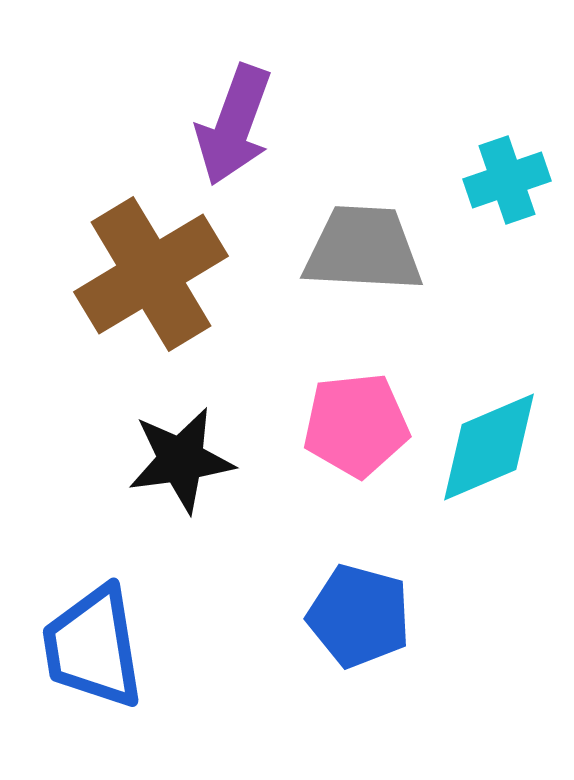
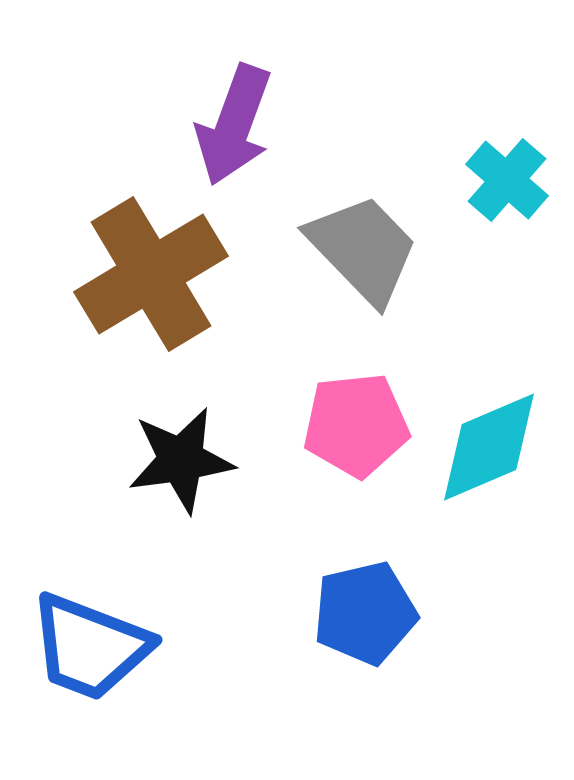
cyan cross: rotated 30 degrees counterclockwise
gray trapezoid: rotated 43 degrees clockwise
blue pentagon: moved 6 px right, 3 px up; rotated 28 degrees counterclockwise
blue trapezoid: moved 3 px left; rotated 60 degrees counterclockwise
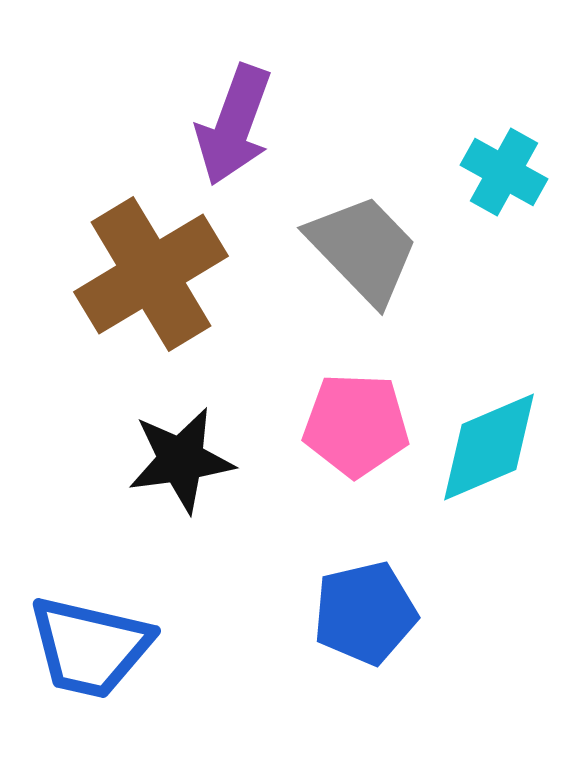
cyan cross: moved 3 px left, 8 px up; rotated 12 degrees counterclockwise
pink pentagon: rotated 8 degrees clockwise
blue trapezoid: rotated 8 degrees counterclockwise
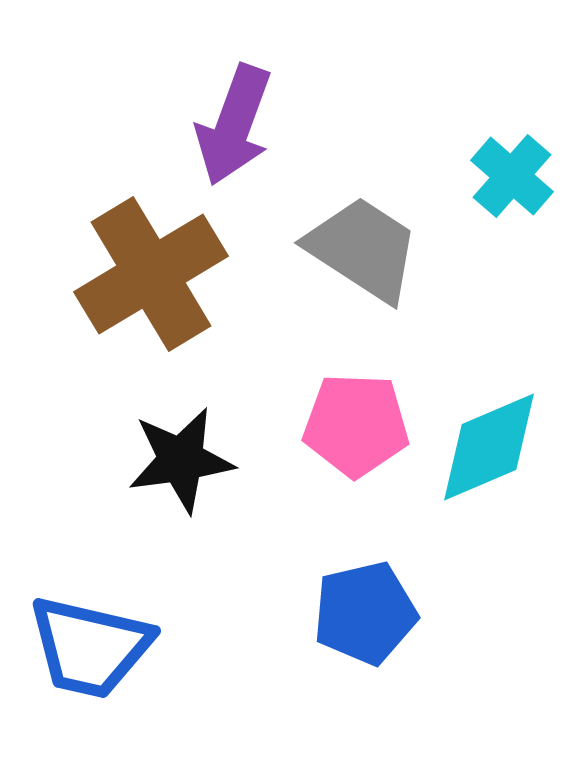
cyan cross: moved 8 px right, 4 px down; rotated 12 degrees clockwise
gray trapezoid: rotated 13 degrees counterclockwise
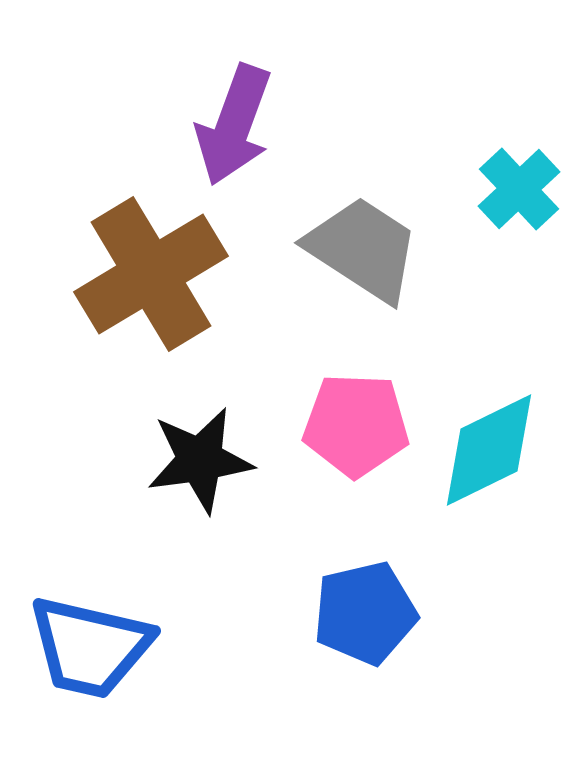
cyan cross: moved 7 px right, 13 px down; rotated 6 degrees clockwise
cyan diamond: moved 3 px down; rotated 3 degrees counterclockwise
black star: moved 19 px right
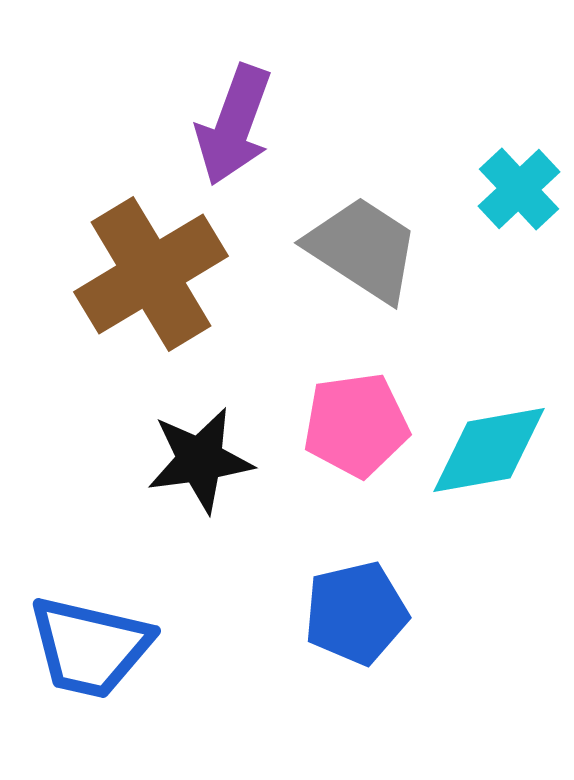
pink pentagon: rotated 10 degrees counterclockwise
cyan diamond: rotated 16 degrees clockwise
blue pentagon: moved 9 px left
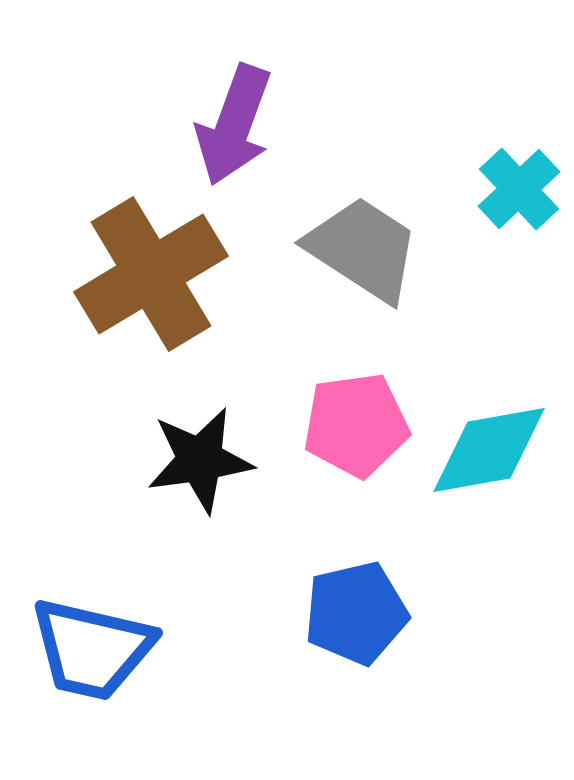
blue trapezoid: moved 2 px right, 2 px down
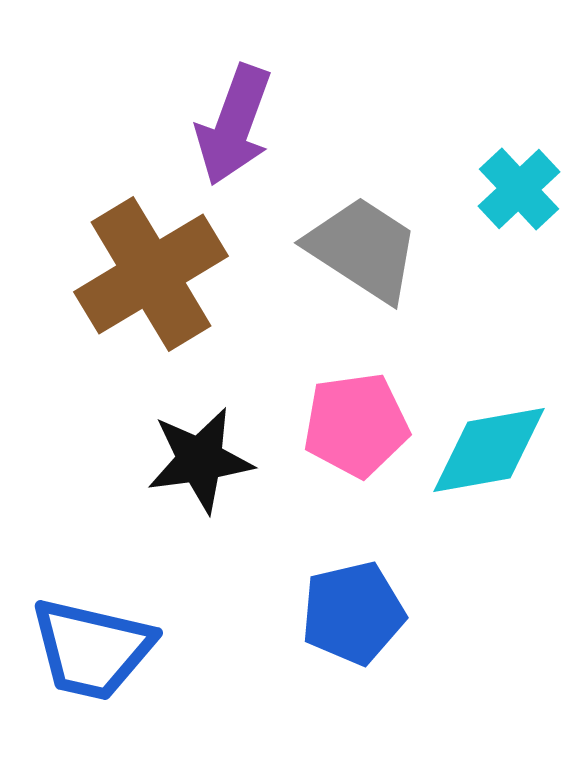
blue pentagon: moved 3 px left
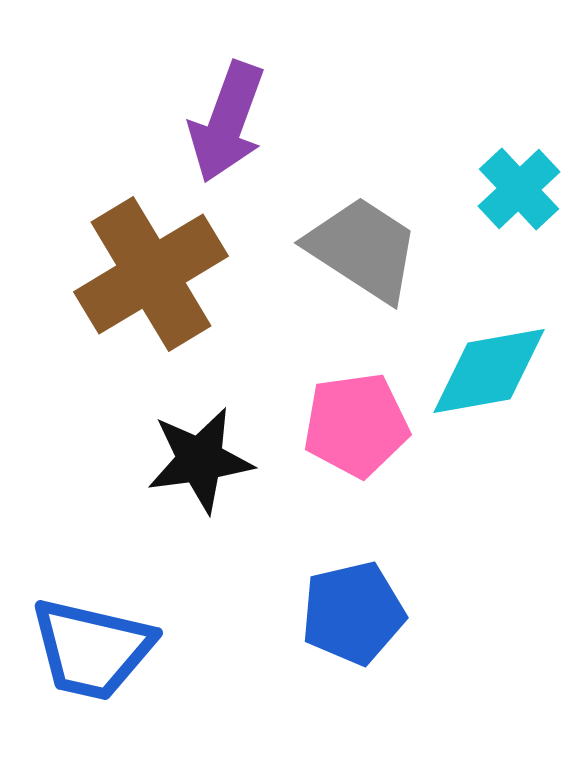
purple arrow: moved 7 px left, 3 px up
cyan diamond: moved 79 px up
